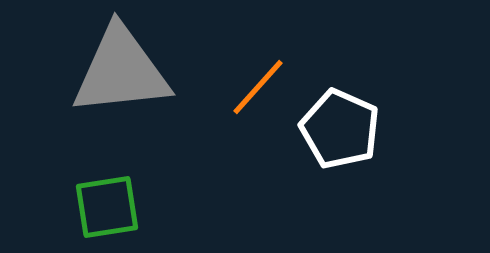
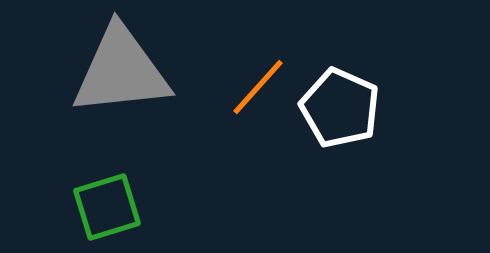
white pentagon: moved 21 px up
green square: rotated 8 degrees counterclockwise
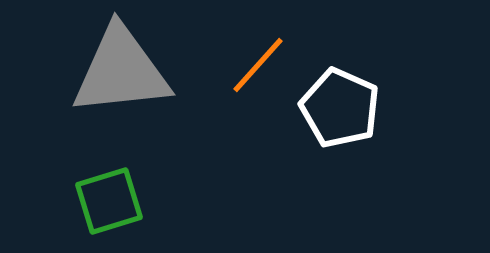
orange line: moved 22 px up
green square: moved 2 px right, 6 px up
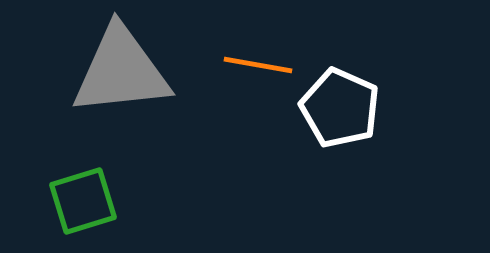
orange line: rotated 58 degrees clockwise
green square: moved 26 px left
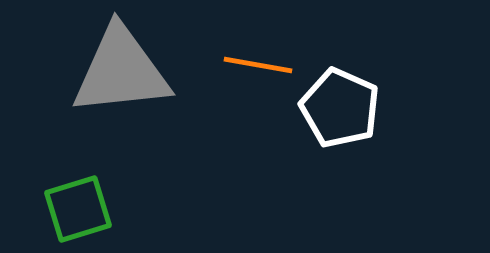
green square: moved 5 px left, 8 px down
